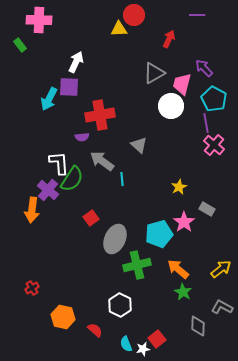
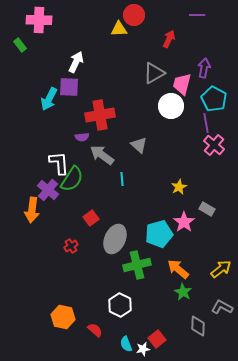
purple arrow at (204, 68): rotated 54 degrees clockwise
gray arrow at (102, 161): moved 6 px up
red cross at (32, 288): moved 39 px right, 42 px up
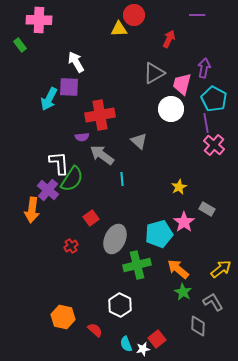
white arrow at (76, 62): rotated 55 degrees counterclockwise
white circle at (171, 106): moved 3 px down
gray triangle at (139, 145): moved 4 px up
gray L-shape at (222, 307): moved 9 px left, 5 px up; rotated 30 degrees clockwise
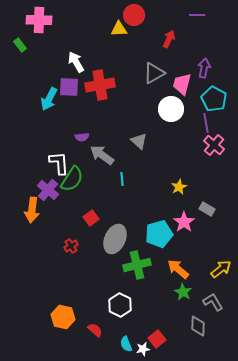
red cross at (100, 115): moved 30 px up
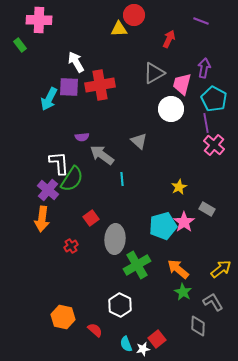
purple line at (197, 15): moved 4 px right, 6 px down; rotated 21 degrees clockwise
orange arrow at (32, 210): moved 10 px right, 9 px down
cyan pentagon at (159, 234): moved 4 px right, 8 px up
gray ellipse at (115, 239): rotated 20 degrees counterclockwise
green cross at (137, 265): rotated 16 degrees counterclockwise
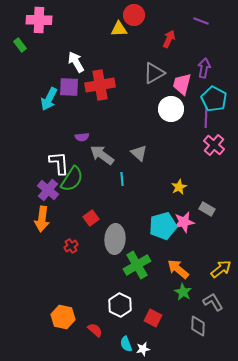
purple line at (206, 123): moved 5 px up; rotated 12 degrees clockwise
gray triangle at (139, 141): moved 12 px down
pink star at (184, 222): rotated 25 degrees clockwise
red square at (157, 339): moved 4 px left, 21 px up; rotated 24 degrees counterclockwise
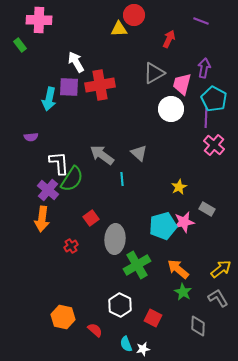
cyan arrow at (49, 99): rotated 15 degrees counterclockwise
purple semicircle at (82, 137): moved 51 px left
gray L-shape at (213, 302): moved 5 px right, 4 px up
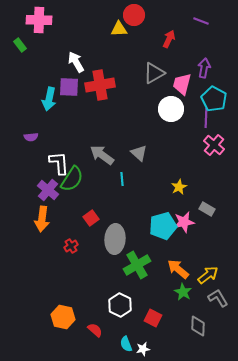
yellow arrow at (221, 269): moved 13 px left, 6 px down
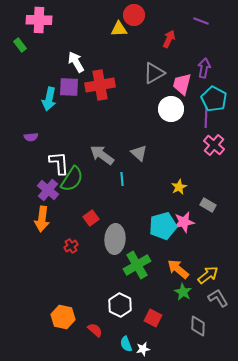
gray rectangle at (207, 209): moved 1 px right, 4 px up
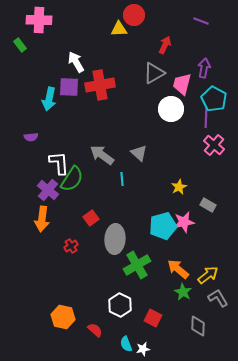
red arrow at (169, 39): moved 4 px left, 6 px down
